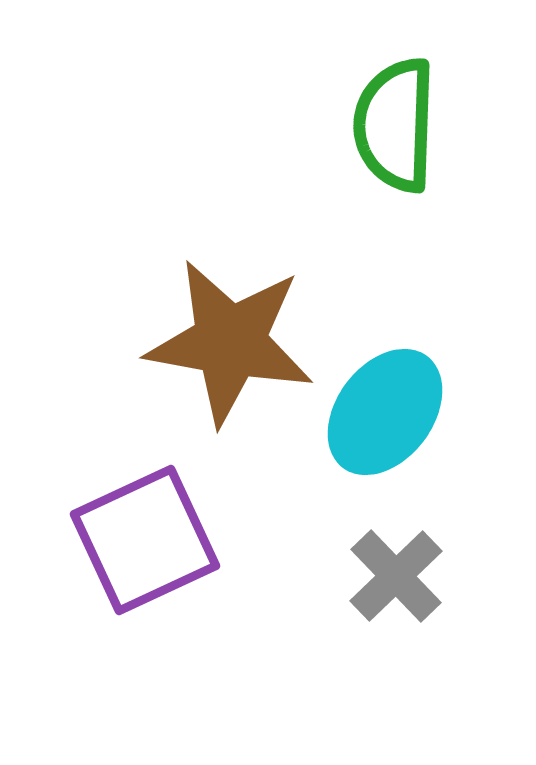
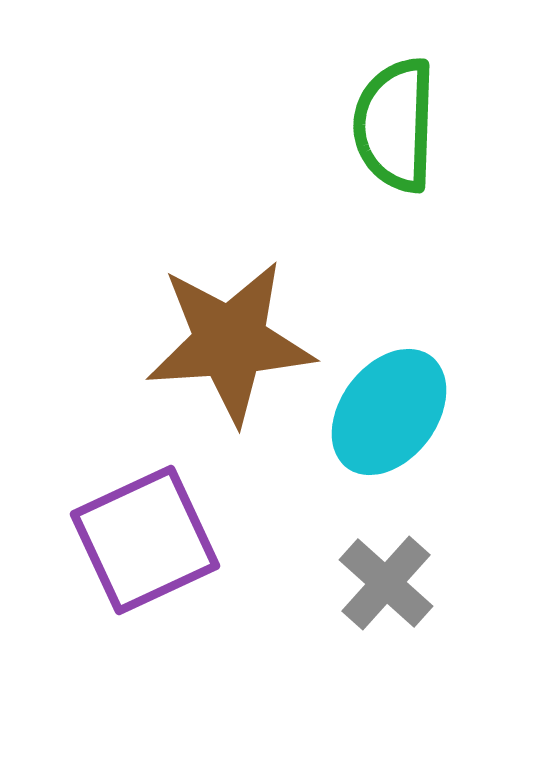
brown star: rotated 14 degrees counterclockwise
cyan ellipse: moved 4 px right
gray cross: moved 10 px left, 7 px down; rotated 4 degrees counterclockwise
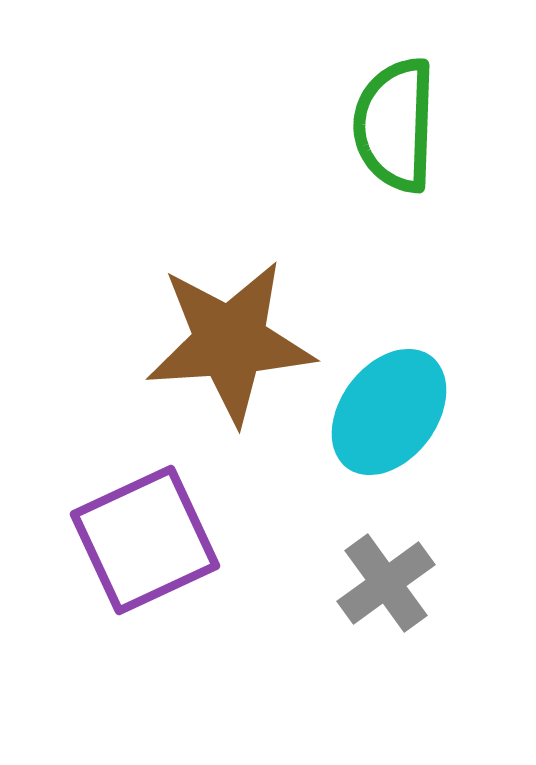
gray cross: rotated 12 degrees clockwise
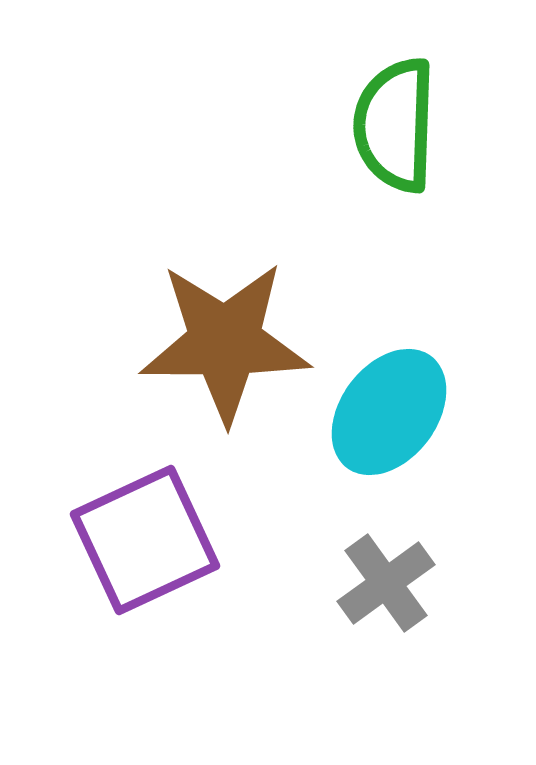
brown star: moved 5 px left; rotated 4 degrees clockwise
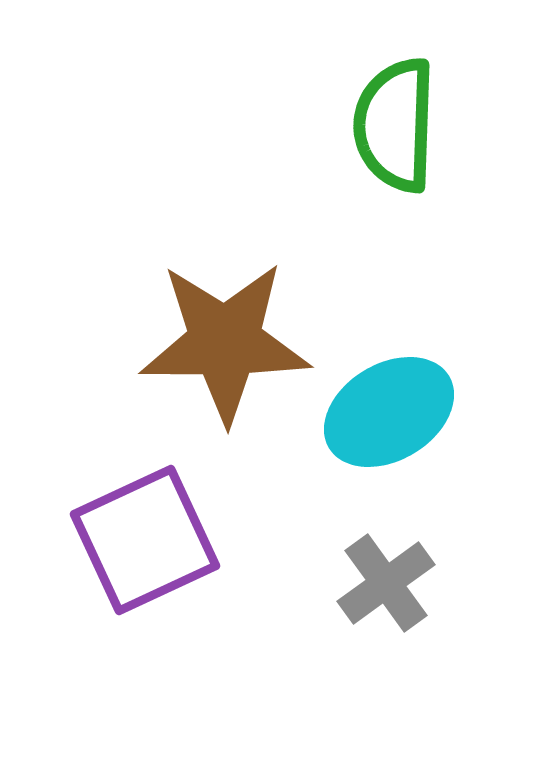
cyan ellipse: rotated 22 degrees clockwise
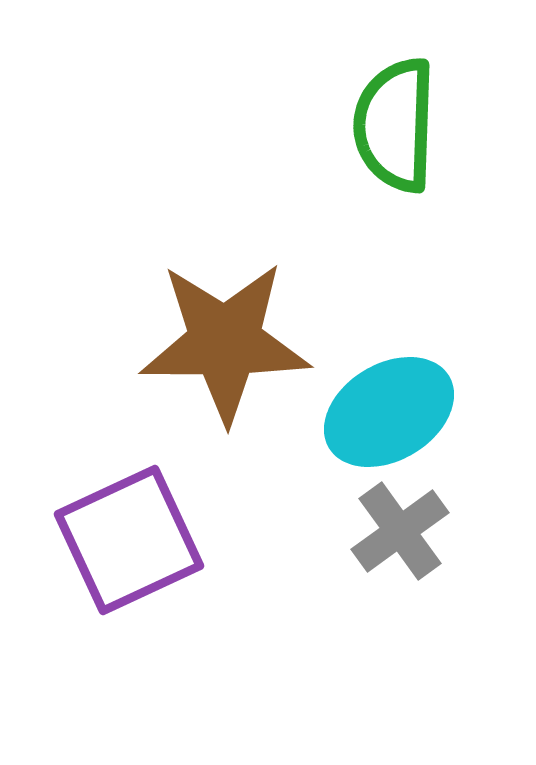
purple square: moved 16 px left
gray cross: moved 14 px right, 52 px up
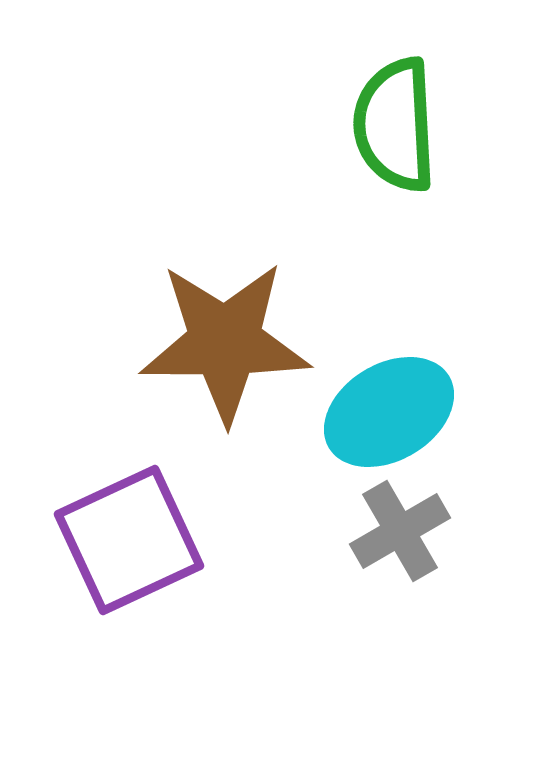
green semicircle: rotated 5 degrees counterclockwise
gray cross: rotated 6 degrees clockwise
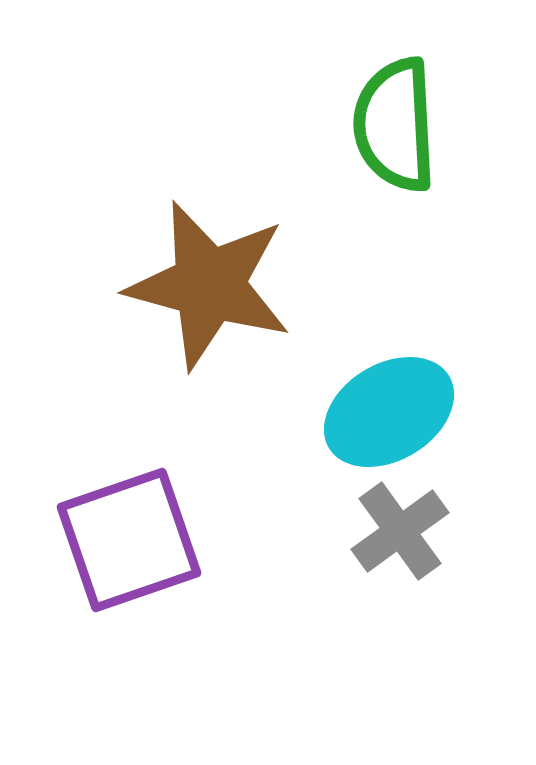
brown star: moved 16 px left, 57 px up; rotated 15 degrees clockwise
gray cross: rotated 6 degrees counterclockwise
purple square: rotated 6 degrees clockwise
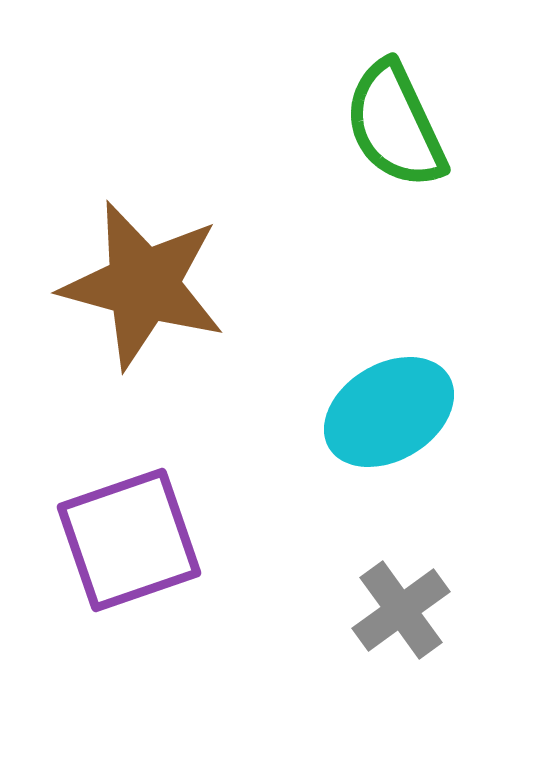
green semicircle: rotated 22 degrees counterclockwise
brown star: moved 66 px left
gray cross: moved 1 px right, 79 px down
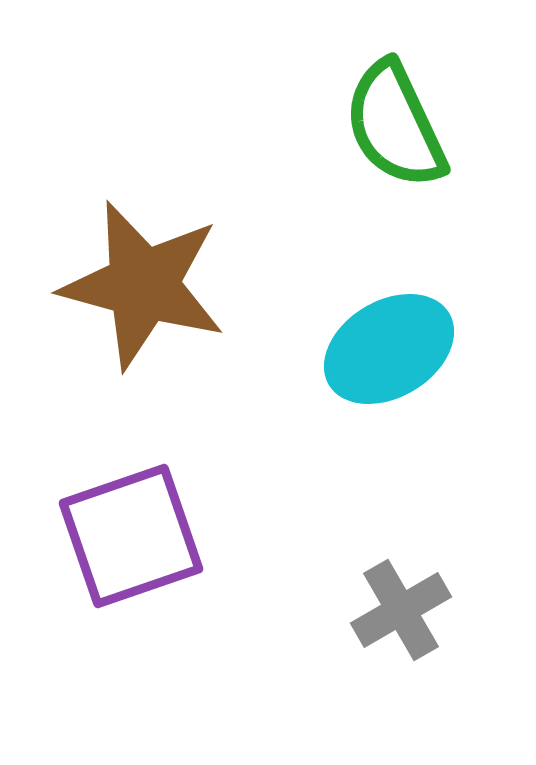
cyan ellipse: moved 63 px up
purple square: moved 2 px right, 4 px up
gray cross: rotated 6 degrees clockwise
